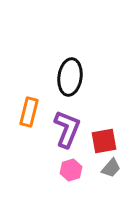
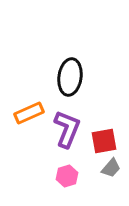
orange rectangle: moved 1 px down; rotated 52 degrees clockwise
pink hexagon: moved 4 px left, 6 px down
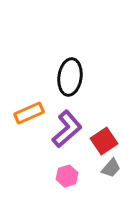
purple L-shape: rotated 27 degrees clockwise
red square: rotated 24 degrees counterclockwise
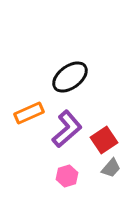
black ellipse: rotated 45 degrees clockwise
red square: moved 1 px up
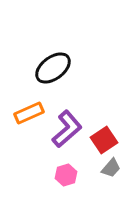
black ellipse: moved 17 px left, 9 px up
pink hexagon: moved 1 px left, 1 px up
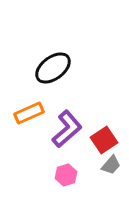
gray trapezoid: moved 3 px up
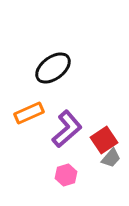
gray trapezoid: moved 7 px up
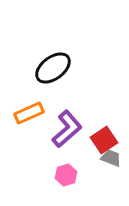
gray trapezoid: rotated 110 degrees counterclockwise
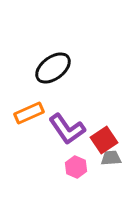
purple L-shape: rotated 96 degrees clockwise
gray trapezoid: rotated 25 degrees counterclockwise
pink hexagon: moved 10 px right, 8 px up; rotated 20 degrees counterclockwise
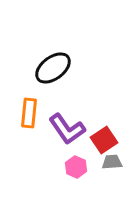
orange rectangle: rotated 60 degrees counterclockwise
gray trapezoid: moved 1 px right, 4 px down
